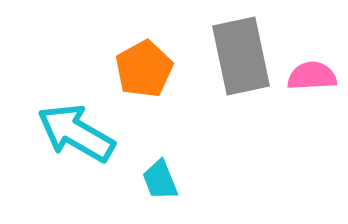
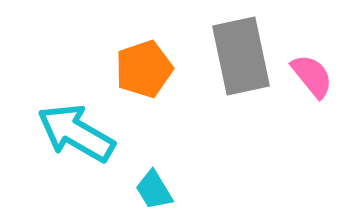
orange pentagon: rotated 10 degrees clockwise
pink semicircle: rotated 54 degrees clockwise
cyan trapezoid: moved 6 px left, 10 px down; rotated 9 degrees counterclockwise
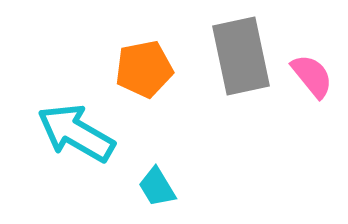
orange pentagon: rotated 8 degrees clockwise
cyan trapezoid: moved 3 px right, 3 px up
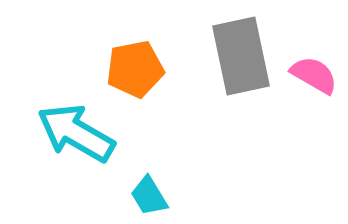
orange pentagon: moved 9 px left
pink semicircle: moved 2 px right, 1 px up; rotated 21 degrees counterclockwise
cyan trapezoid: moved 8 px left, 9 px down
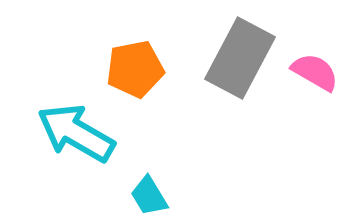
gray rectangle: moved 1 px left, 2 px down; rotated 40 degrees clockwise
pink semicircle: moved 1 px right, 3 px up
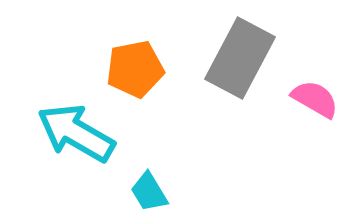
pink semicircle: moved 27 px down
cyan trapezoid: moved 4 px up
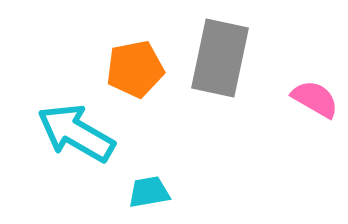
gray rectangle: moved 20 px left; rotated 16 degrees counterclockwise
cyan trapezoid: rotated 111 degrees clockwise
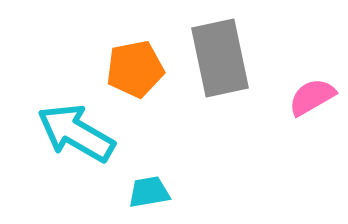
gray rectangle: rotated 24 degrees counterclockwise
pink semicircle: moved 3 px left, 2 px up; rotated 60 degrees counterclockwise
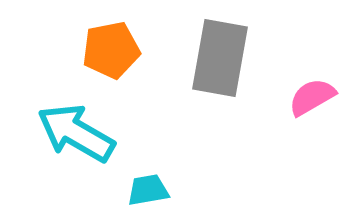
gray rectangle: rotated 22 degrees clockwise
orange pentagon: moved 24 px left, 19 px up
cyan trapezoid: moved 1 px left, 2 px up
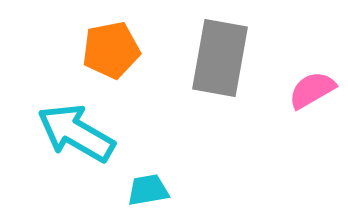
pink semicircle: moved 7 px up
